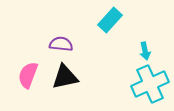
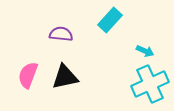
purple semicircle: moved 10 px up
cyan arrow: rotated 54 degrees counterclockwise
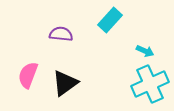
black triangle: moved 6 px down; rotated 24 degrees counterclockwise
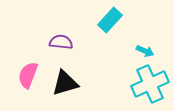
purple semicircle: moved 8 px down
black triangle: rotated 20 degrees clockwise
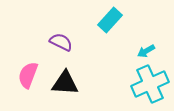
purple semicircle: rotated 20 degrees clockwise
cyan arrow: moved 1 px right; rotated 126 degrees clockwise
black triangle: rotated 20 degrees clockwise
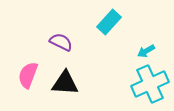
cyan rectangle: moved 1 px left, 2 px down
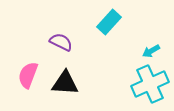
cyan arrow: moved 5 px right
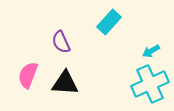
purple semicircle: rotated 140 degrees counterclockwise
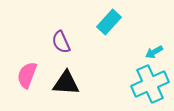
cyan arrow: moved 3 px right, 1 px down
pink semicircle: moved 1 px left
black triangle: moved 1 px right
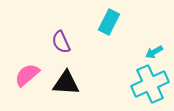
cyan rectangle: rotated 15 degrees counterclockwise
pink semicircle: rotated 28 degrees clockwise
